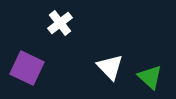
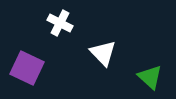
white cross: rotated 25 degrees counterclockwise
white triangle: moved 7 px left, 14 px up
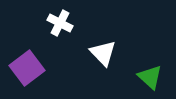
purple square: rotated 28 degrees clockwise
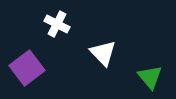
white cross: moved 3 px left, 1 px down
green triangle: rotated 8 degrees clockwise
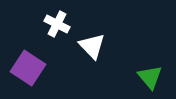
white triangle: moved 11 px left, 7 px up
purple square: moved 1 px right; rotated 20 degrees counterclockwise
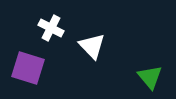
white cross: moved 6 px left, 4 px down
purple square: rotated 16 degrees counterclockwise
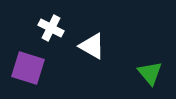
white triangle: rotated 16 degrees counterclockwise
green triangle: moved 4 px up
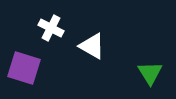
purple square: moved 4 px left
green triangle: rotated 8 degrees clockwise
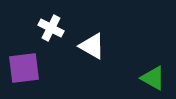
purple square: rotated 24 degrees counterclockwise
green triangle: moved 3 px right, 5 px down; rotated 28 degrees counterclockwise
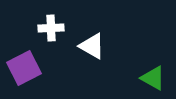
white cross: rotated 30 degrees counterclockwise
purple square: rotated 20 degrees counterclockwise
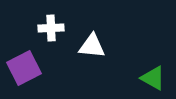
white triangle: rotated 24 degrees counterclockwise
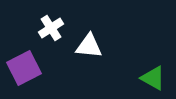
white cross: rotated 30 degrees counterclockwise
white triangle: moved 3 px left
